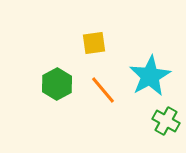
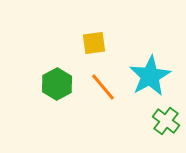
orange line: moved 3 px up
green cross: rotated 8 degrees clockwise
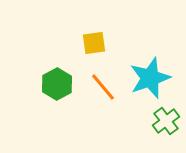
cyan star: moved 2 px down; rotated 9 degrees clockwise
green cross: rotated 16 degrees clockwise
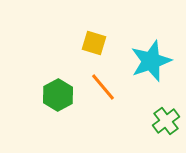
yellow square: rotated 25 degrees clockwise
cyan star: moved 1 px right, 17 px up
green hexagon: moved 1 px right, 11 px down
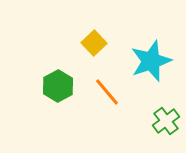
yellow square: rotated 30 degrees clockwise
orange line: moved 4 px right, 5 px down
green hexagon: moved 9 px up
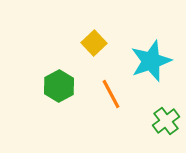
green hexagon: moved 1 px right
orange line: moved 4 px right, 2 px down; rotated 12 degrees clockwise
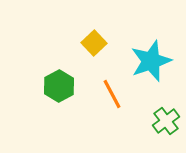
orange line: moved 1 px right
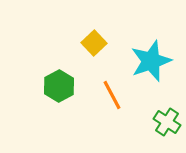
orange line: moved 1 px down
green cross: moved 1 px right, 1 px down; rotated 20 degrees counterclockwise
